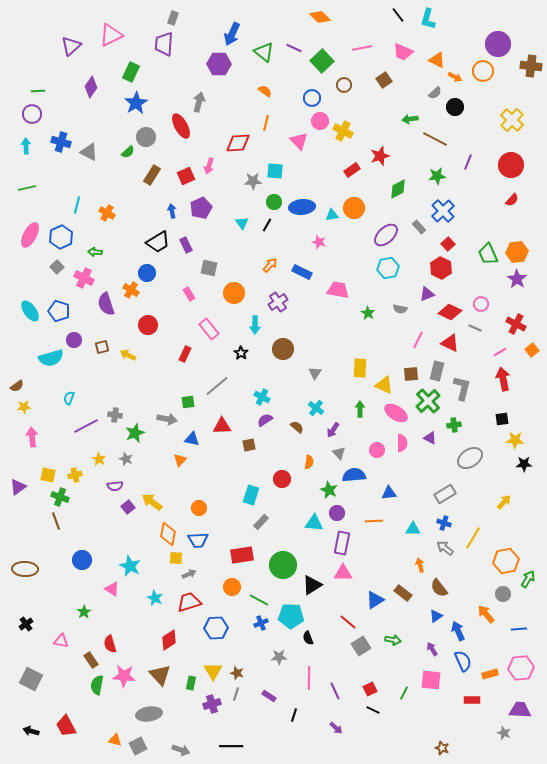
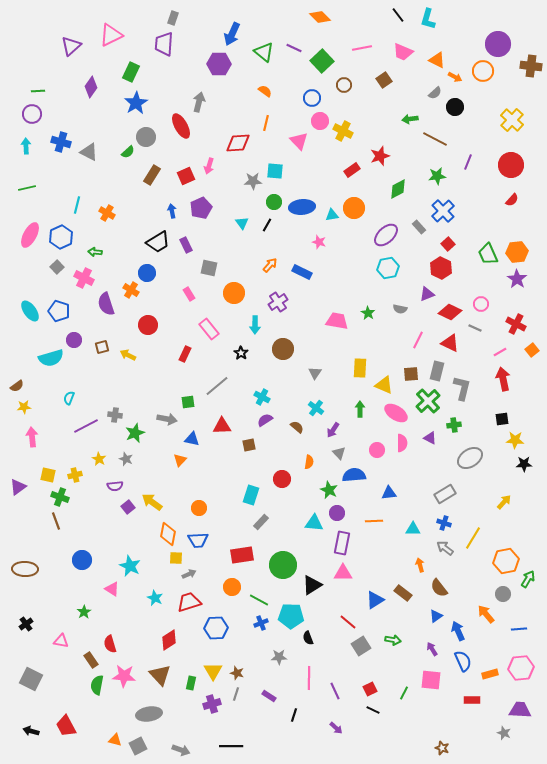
pink trapezoid at (338, 290): moved 1 px left, 31 px down
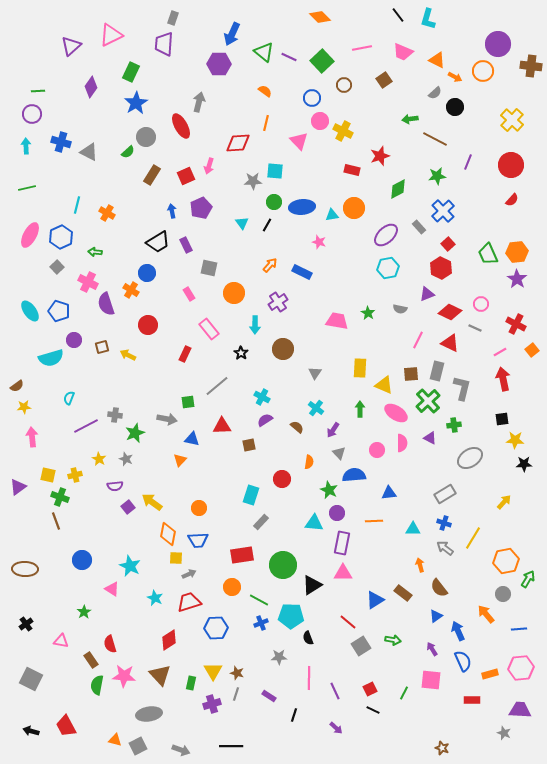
purple line at (294, 48): moved 5 px left, 9 px down
red rectangle at (352, 170): rotated 49 degrees clockwise
pink cross at (84, 278): moved 4 px right, 4 px down
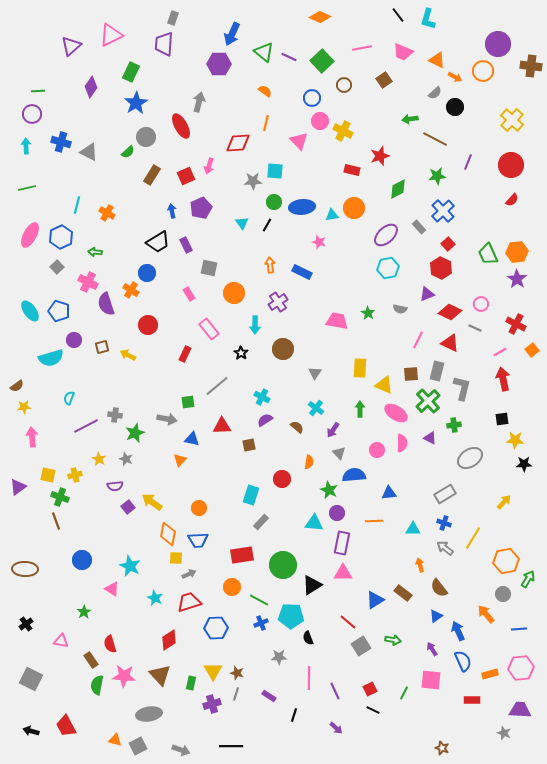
orange diamond at (320, 17): rotated 20 degrees counterclockwise
orange arrow at (270, 265): rotated 49 degrees counterclockwise
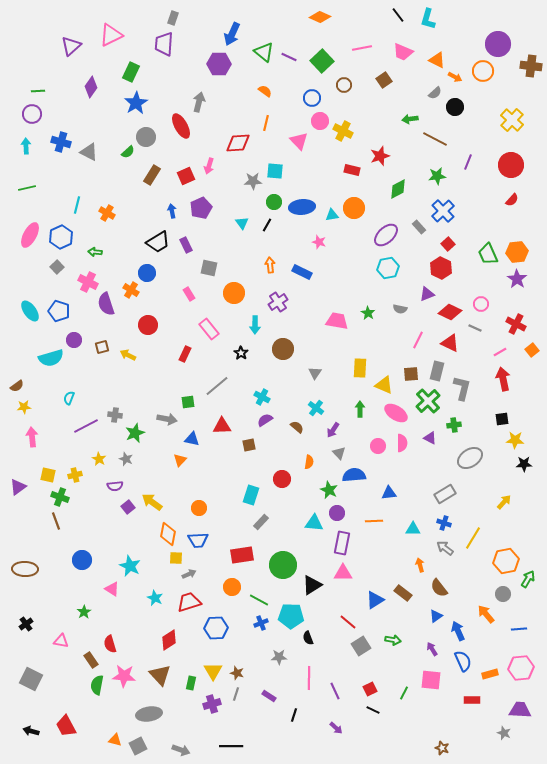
pink circle at (377, 450): moved 1 px right, 4 px up
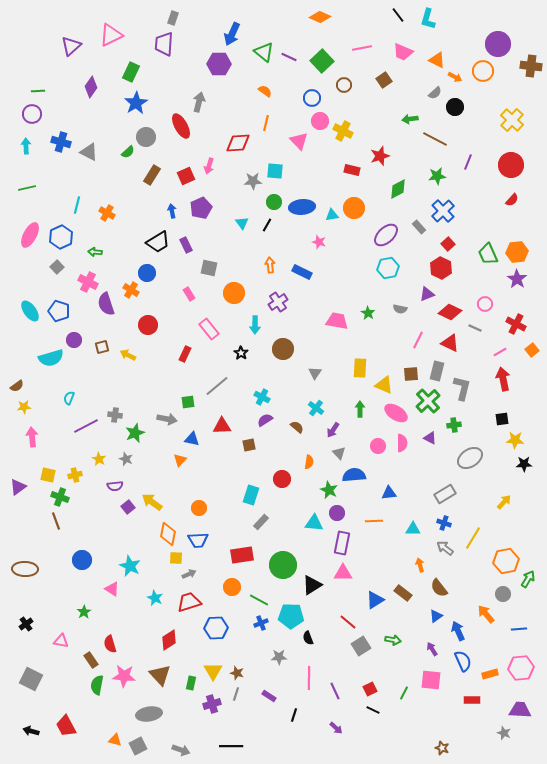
pink circle at (481, 304): moved 4 px right
